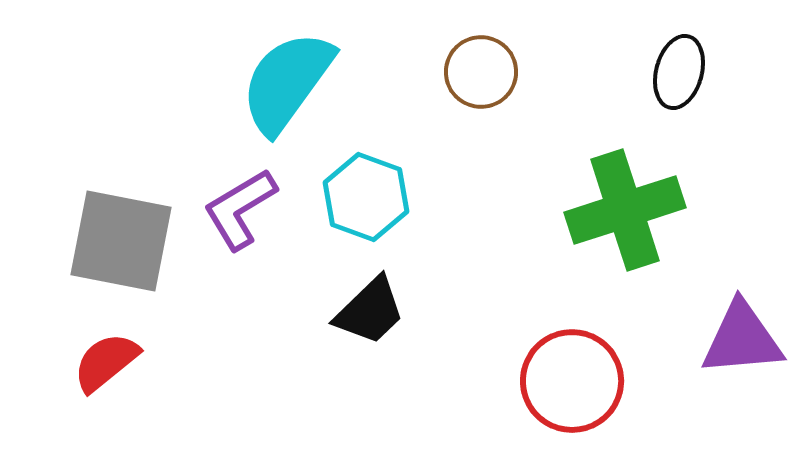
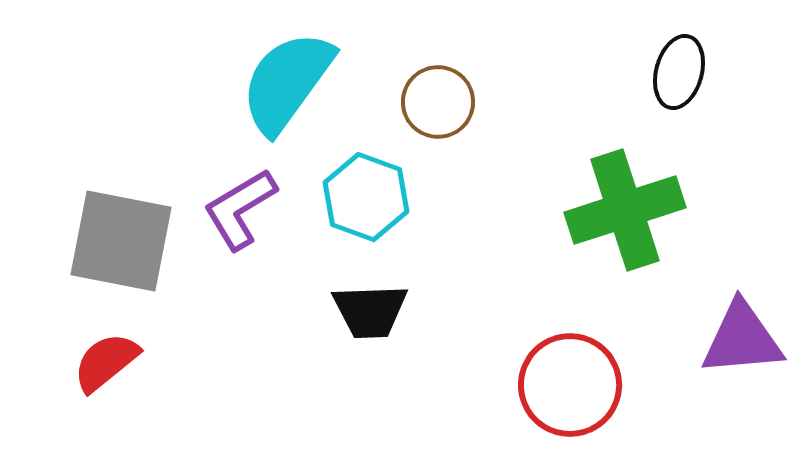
brown circle: moved 43 px left, 30 px down
black trapezoid: rotated 42 degrees clockwise
red circle: moved 2 px left, 4 px down
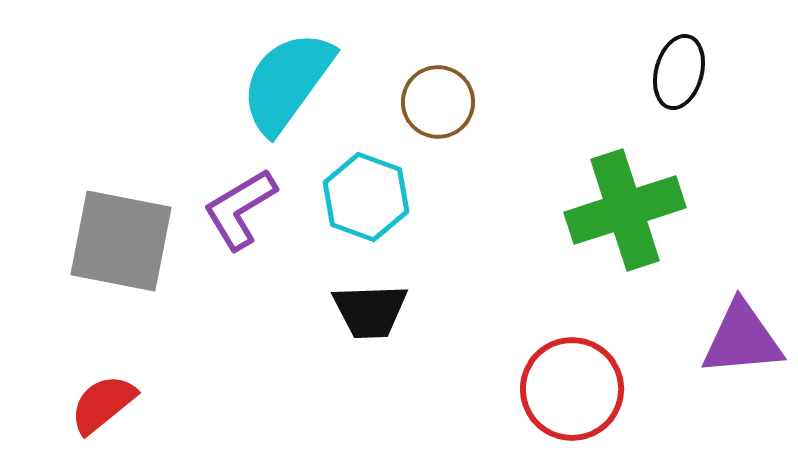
red semicircle: moved 3 px left, 42 px down
red circle: moved 2 px right, 4 px down
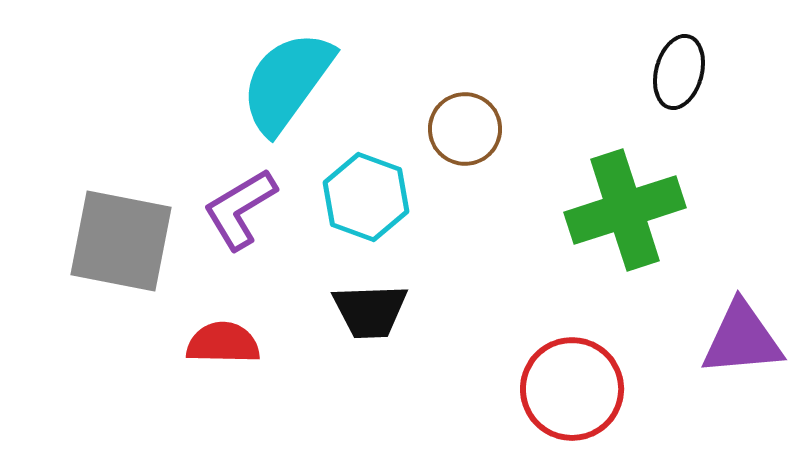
brown circle: moved 27 px right, 27 px down
red semicircle: moved 120 px right, 61 px up; rotated 40 degrees clockwise
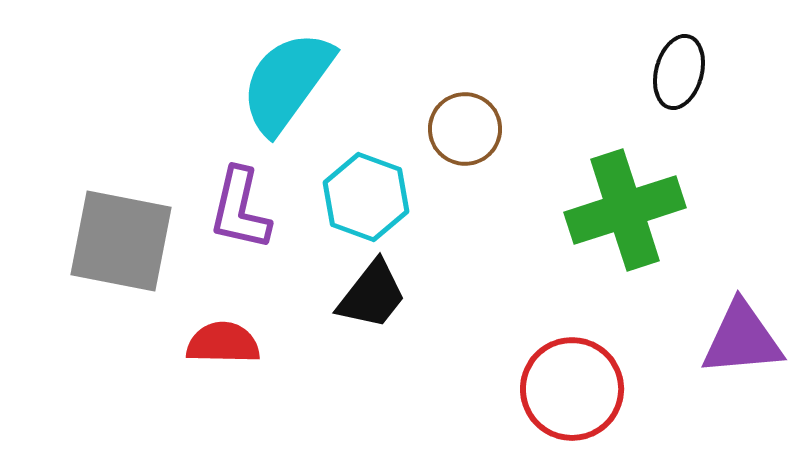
purple L-shape: rotated 46 degrees counterclockwise
black trapezoid: moved 2 px right, 16 px up; rotated 50 degrees counterclockwise
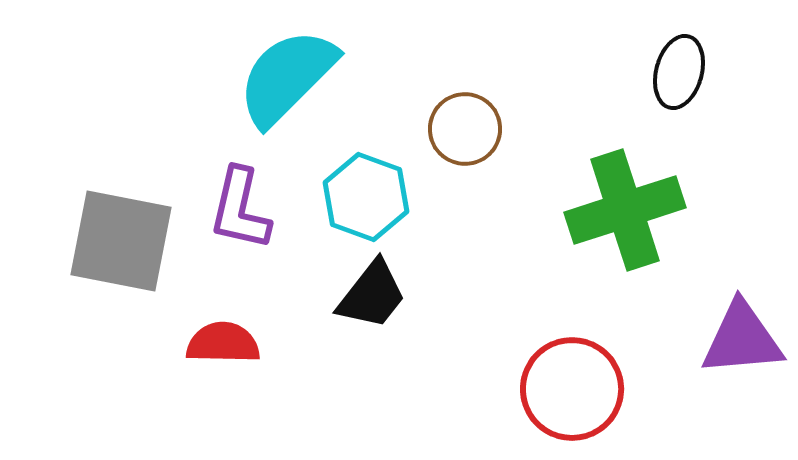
cyan semicircle: moved 5 px up; rotated 9 degrees clockwise
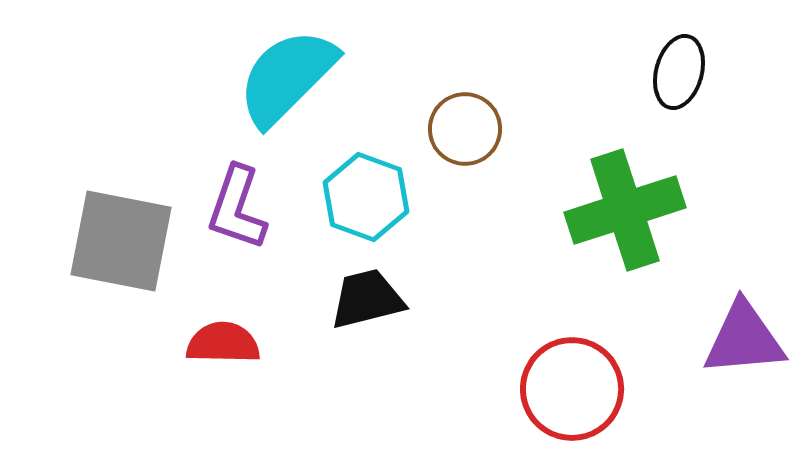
purple L-shape: moved 3 px left, 1 px up; rotated 6 degrees clockwise
black trapezoid: moved 5 px left, 4 px down; rotated 142 degrees counterclockwise
purple triangle: moved 2 px right
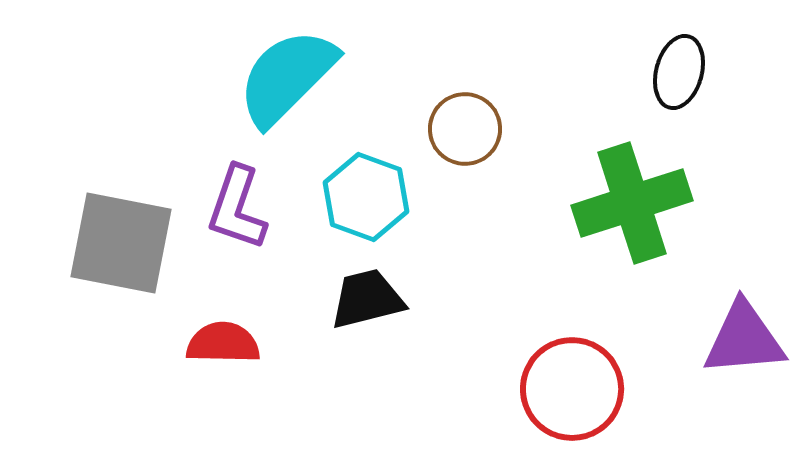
green cross: moved 7 px right, 7 px up
gray square: moved 2 px down
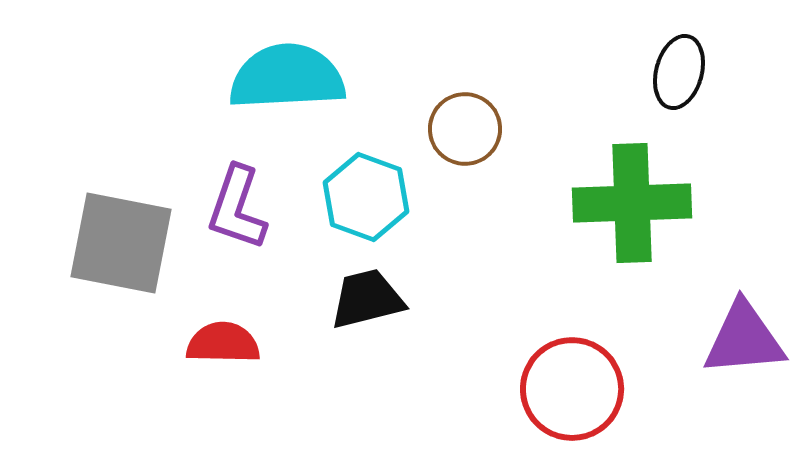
cyan semicircle: rotated 42 degrees clockwise
green cross: rotated 16 degrees clockwise
